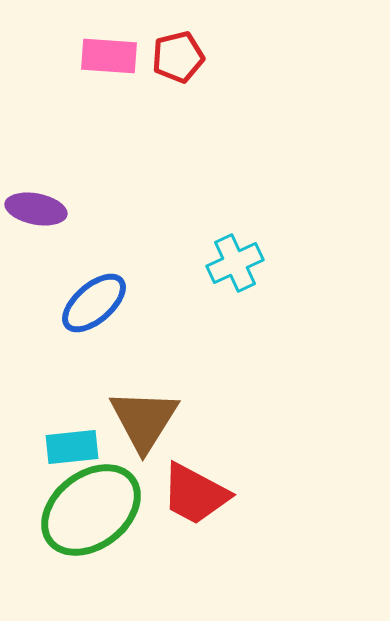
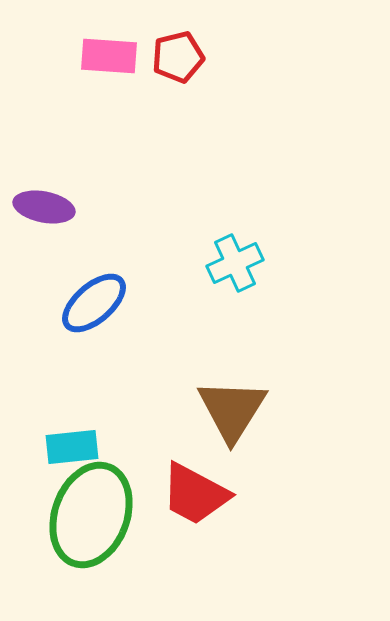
purple ellipse: moved 8 px right, 2 px up
brown triangle: moved 88 px right, 10 px up
green ellipse: moved 5 px down; rotated 32 degrees counterclockwise
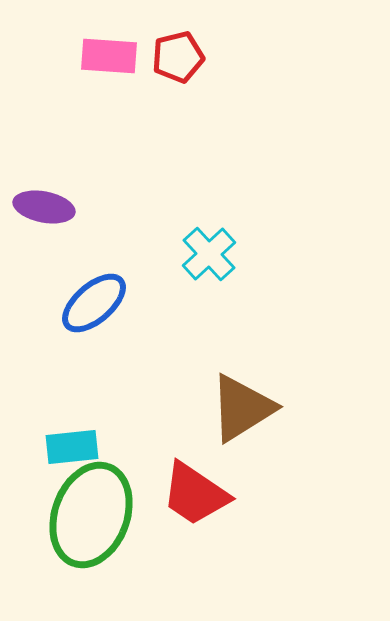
cyan cross: moved 26 px left, 9 px up; rotated 18 degrees counterclockwise
brown triangle: moved 10 px right, 2 px up; rotated 26 degrees clockwise
red trapezoid: rotated 6 degrees clockwise
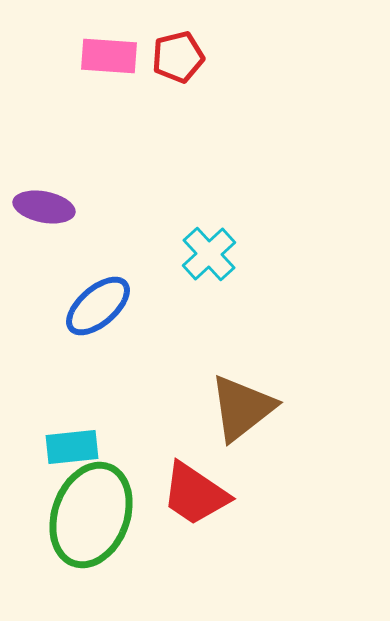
blue ellipse: moved 4 px right, 3 px down
brown triangle: rotated 6 degrees counterclockwise
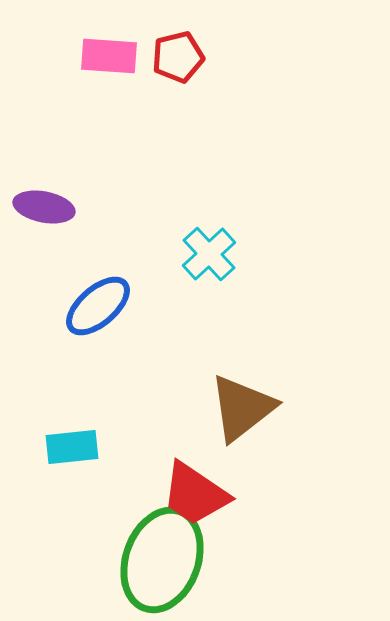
green ellipse: moved 71 px right, 45 px down
